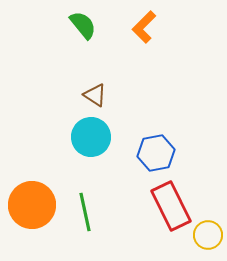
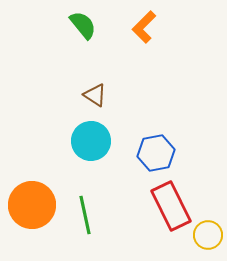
cyan circle: moved 4 px down
green line: moved 3 px down
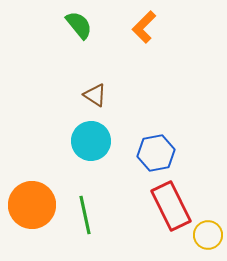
green semicircle: moved 4 px left
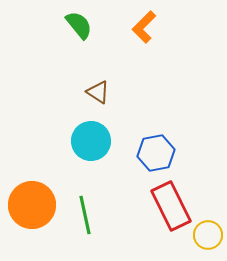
brown triangle: moved 3 px right, 3 px up
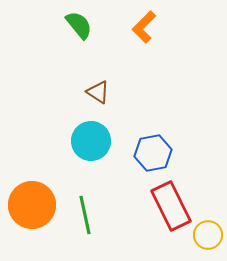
blue hexagon: moved 3 px left
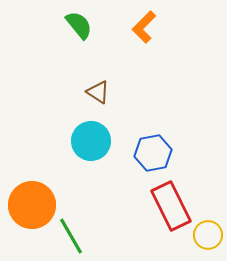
green line: moved 14 px left, 21 px down; rotated 18 degrees counterclockwise
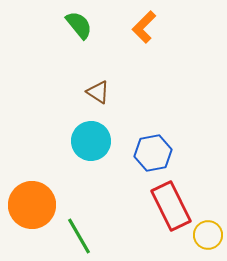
green line: moved 8 px right
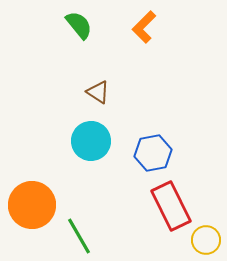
yellow circle: moved 2 px left, 5 px down
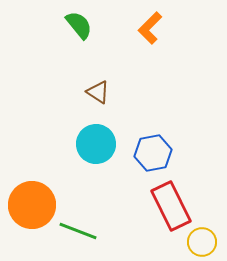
orange L-shape: moved 6 px right, 1 px down
cyan circle: moved 5 px right, 3 px down
green line: moved 1 px left, 5 px up; rotated 39 degrees counterclockwise
yellow circle: moved 4 px left, 2 px down
